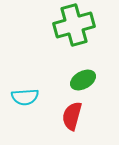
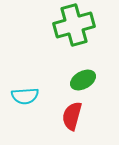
cyan semicircle: moved 1 px up
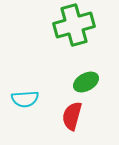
green ellipse: moved 3 px right, 2 px down
cyan semicircle: moved 3 px down
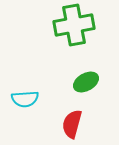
green cross: rotated 6 degrees clockwise
red semicircle: moved 8 px down
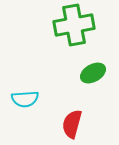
green ellipse: moved 7 px right, 9 px up
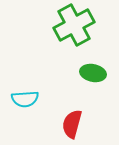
green cross: rotated 18 degrees counterclockwise
green ellipse: rotated 40 degrees clockwise
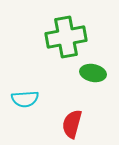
green cross: moved 8 px left, 12 px down; rotated 18 degrees clockwise
